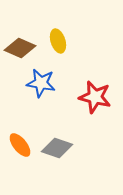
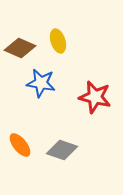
gray diamond: moved 5 px right, 2 px down
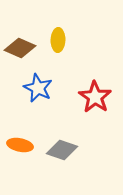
yellow ellipse: moved 1 px up; rotated 20 degrees clockwise
blue star: moved 3 px left, 5 px down; rotated 16 degrees clockwise
red star: rotated 20 degrees clockwise
orange ellipse: rotated 40 degrees counterclockwise
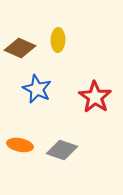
blue star: moved 1 px left, 1 px down
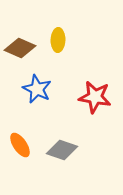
red star: rotated 24 degrees counterclockwise
orange ellipse: rotated 45 degrees clockwise
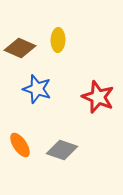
blue star: rotated 8 degrees counterclockwise
red star: moved 3 px right; rotated 12 degrees clockwise
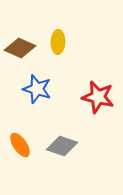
yellow ellipse: moved 2 px down
red star: rotated 8 degrees counterclockwise
gray diamond: moved 4 px up
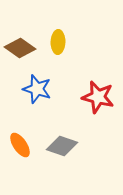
brown diamond: rotated 12 degrees clockwise
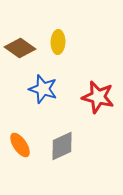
blue star: moved 6 px right
gray diamond: rotated 44 degrees counterclockwise
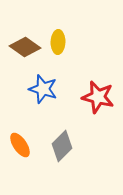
brown diamond: moved 5 px right, 1 px up
gray diamond: rotated 20 degrees counterclockwise
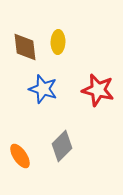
brown diamond: rotated 48 degrees clockwise
red star: moved 7 px up
orange ellipse: moved 11 px down
